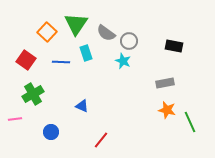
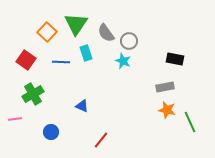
gray semicircle: rotated 18 degrees clockwise
black rectangle: moved 1 px right, 13 px down
gray rectangle: moved 4 px down
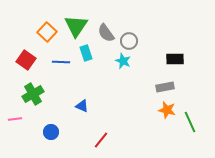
green triangle: moved 2 px down
black rectangle: rotated 12 degrees counterclockwise
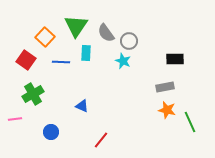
orange square: moved 2 px left, 5 px down
cyan rectangle: rotated 21 degrees clockwise
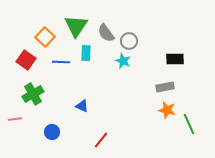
green line: moved 1 px left, 2 px down
blue circle: moved 1 px right
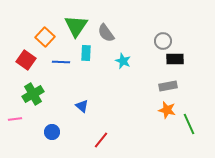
gray circle: moved 34 px right
gray rectangle: moved 3 px right, 1 px up
blue triangle: rotated 16 degrees clockwise
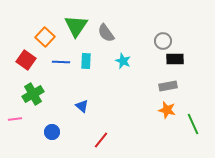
cyan rectangle: moved 8 px down
green line: moved 4 px right
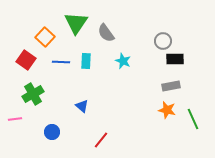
green triangle: moved 3 px up
gray rectangle: moved 3 px right
green line: moved 5 px up
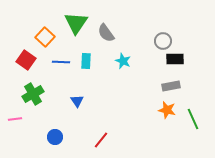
blue triangle: moved 5 px left, 5 px up; rotated 16 degrees clockwise
blue circle: moved 3 px right, 5 px down
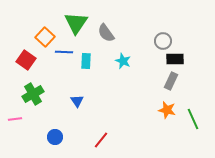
blue line: moved 3 px right, 10 px up
gray rectangle: moved 5 px up; rotated 54 degrees counterclockwise
